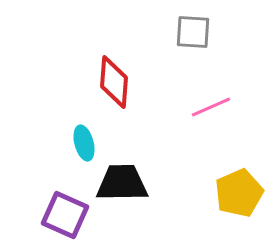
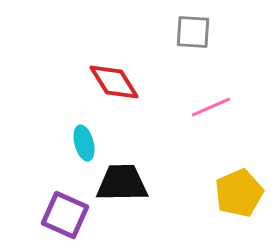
red diamond: rotated 36 degrees counterclockwise
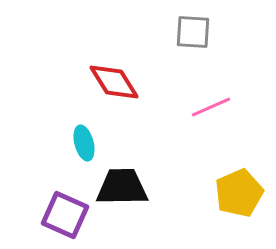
black trapezoid: moved 4 px down
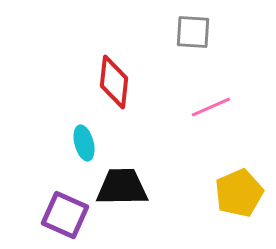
red diamond: rotated 38 degrees clockwise
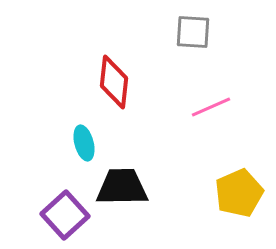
purple square: rotated 24 degrees clockwise
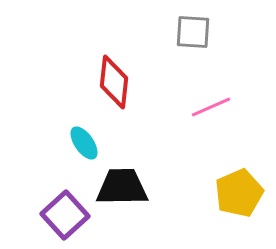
cyan ellipse: rotated 20 degrees counterclockwise
